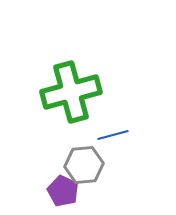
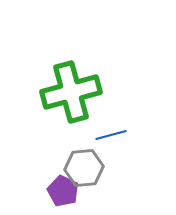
blue line: moved 2 px left
gray hexagon: moved 3 px down
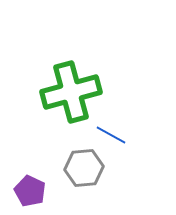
blue line: rotated 44 degrees clockwise
purple pentagon: moved 33 px left
